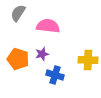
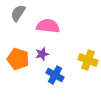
yellow cross: rotated 18 degrees clockwise
blue cross: rotated 12 degrees clockwise
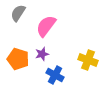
pink semicircle: moved 2 px left; rotated 60 degrees counterclockwise
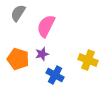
pink semicircle: rotated 10 degrees counterclockwise
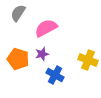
pink semicircle: moved 2 px down; rotated 35 degrees clockwise
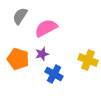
gray semicircle: moved 2 px right, 3 px down
blue cross: moved 1 px left, 1 px up
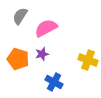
blue cross: moved 8 px down
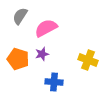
blue cross: rotated 24 degrees counterclockwise
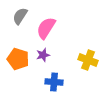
pink semicircle: rotated 30 degrees counterclockwise
purple star: moved 1 px right, 1 px down
